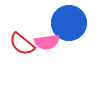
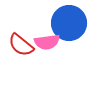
red semicircle: moved 1 px left, 1 px down
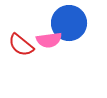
pink semicircle: moved 2 px right, 2 px up
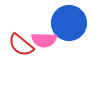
pink semicircle: moved 5 px left; rotated 10 degrees clockwise
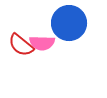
pink semicircle: moved 2 px left, 3 px down
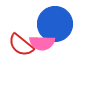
blue circle: moved 14 px left, 1 px down
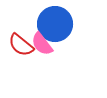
pink semicircle: moved 1 px down; rotated 50 degrees clockwise
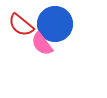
red semicircle: moved 20 px up
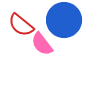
blue circle: moved 9 px right, 4 px up
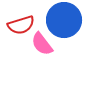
red semicircle: rotated 56 degrees counterclockwise
